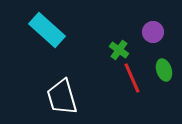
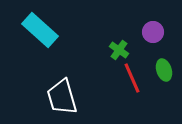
cyan rectangle: moved 7 px left
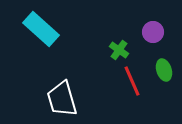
cyan rectangle: moved 1 px right, 1 px up
red line: moved 3 px down
white trapezoid: moved 2 px down
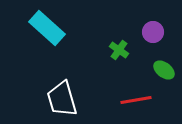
cyan rectangle: moved 6 px right, 1 px up
green ellipse: rotated 35 degrees counterclockwise
red line: moved 4 px right, 19 px down; rotated 76 degrees counterclockwise
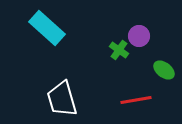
purple circle: moved 14 px left, 4 px down
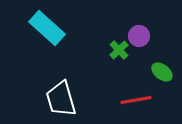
green cross: rotated 12 degrees clockwise
green ellipse: moved 2 px left, 2 px down
white trapezoid: moved 1 px left
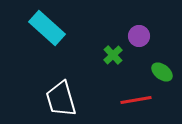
green cross: moved 6 px left, 5 px down
